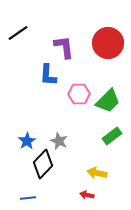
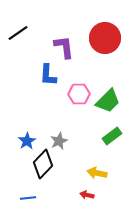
red circle: moved 3 px left, 5 px up
gray star: rotated 24 degrees clockwise
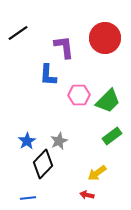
pink hexagon: moved 1 px down
yellow arrow: rotated 48 degrees counterclockwise
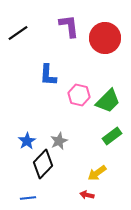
purple L-shape: moved 5 px right, 21 px up
pink hexagon: rotated 15 degrees clockwise
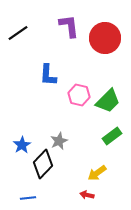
blue star: moved 5 px left, 4 px down
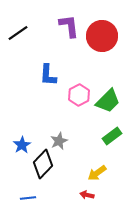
red circle: moved 3 px left, 2 px up
pink hexagon: rotated 20 degrees clockwise
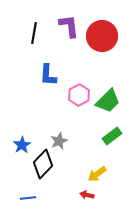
black line: moved 16 px right; rotated 45 degrees counterclockwise
yellow arrow: moved 1 px down
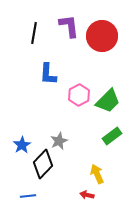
blue L-shape: moved 1 px up
yellow arrow: rotated 102 degrees clockwise
blue line: moved 2 px up
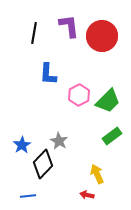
gray star: rotated 18 degrees counterclockwise
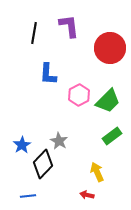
red circle: moved 8 px right, 12 px down
yellow arrow: moved 2 px up
